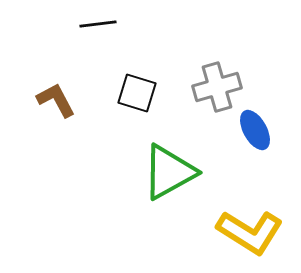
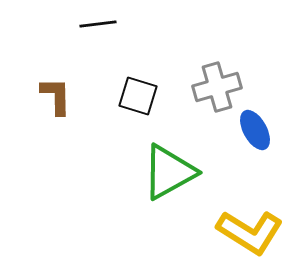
black square: moved 1 px right, 3 px down
brown L-shape: moved 4 px up; rotated 27 degrees clockwise
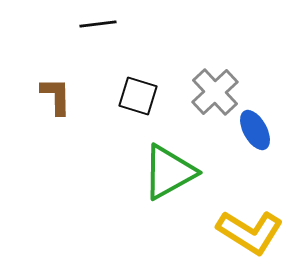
gray cross: moved 2 px left, 5 px down; rotated 27 degrees counterclockwise
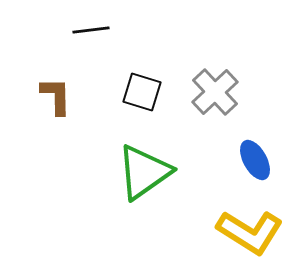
black line: moved 7 px left, 6 px down
black square: moved 4 px right, 4 px up
blue ellipse: moved 30 px down
green triangle: moved 25 px left; rotated 6 degrees counterclockwise
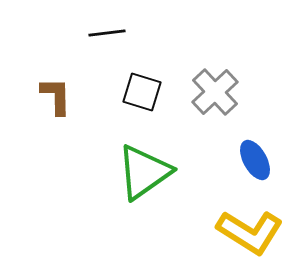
black line: moved 16 px right, 3 px down
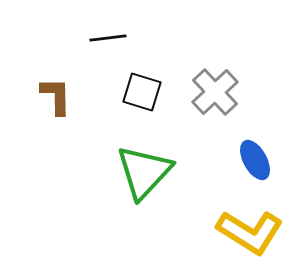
black line: moved 1 px right, 5 px down
green triangle: rotated 12 degrees counterclockwise
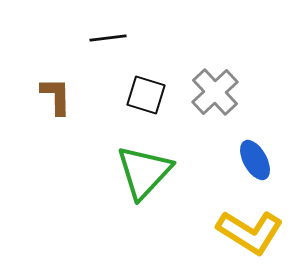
black square: moved 4 px right, 3 px down
